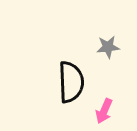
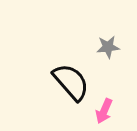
black semicircle: rotated 39 degrees counterclockwise
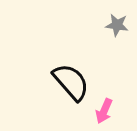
gray star: moved 9 px right, 22 px up; rotated 15 degrees clockwise
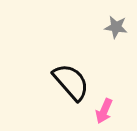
gray star: moved 1 px left, 2 px down
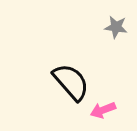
pink arrow: moved 1 px left, 1 px up; rotated 45 degrees clockwise
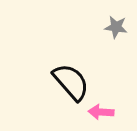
pink arrow: moved 2 px left, 2 px down; rotated 25 degrees clockwise
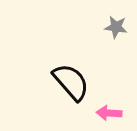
pink arrow: moved 8 px right, 1 px down
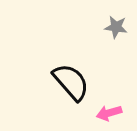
pink arrow: rotated 20 degrees counterclockwise
